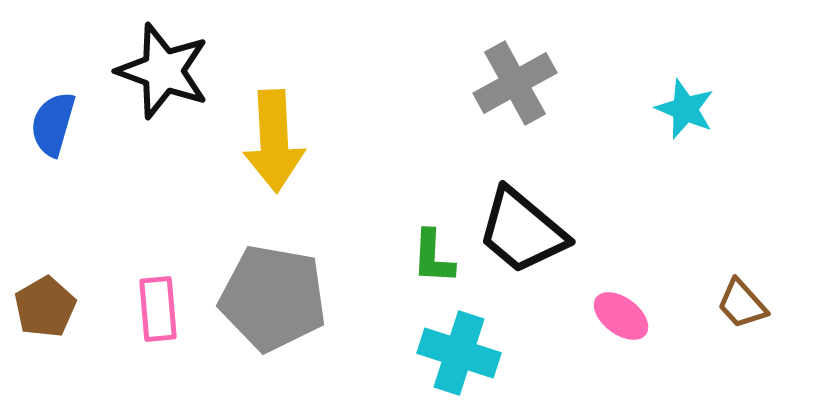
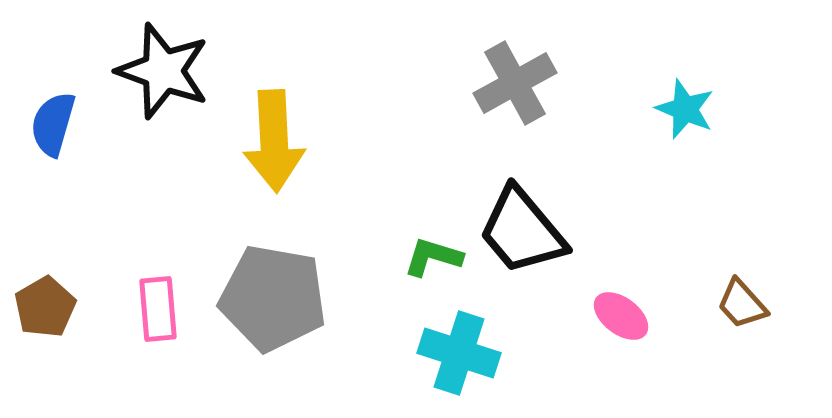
black trapezoid: rotated 10 degrees clockwise
green L-shape: rotated 104 degrees clockwise
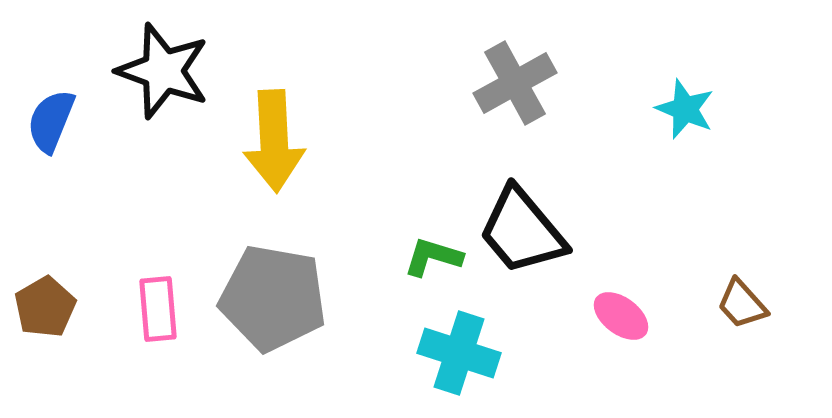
blue semicircle: moved 2 px left, 3 px up; rotated 6 degrees clockwise
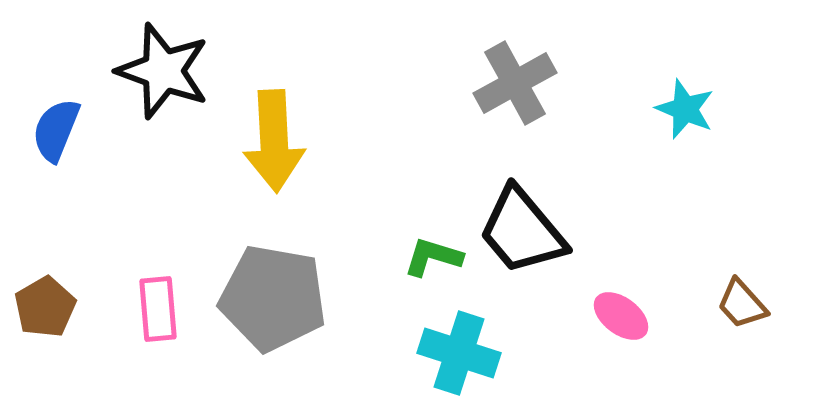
blue semicircle: moved 5 px right, 9 px down
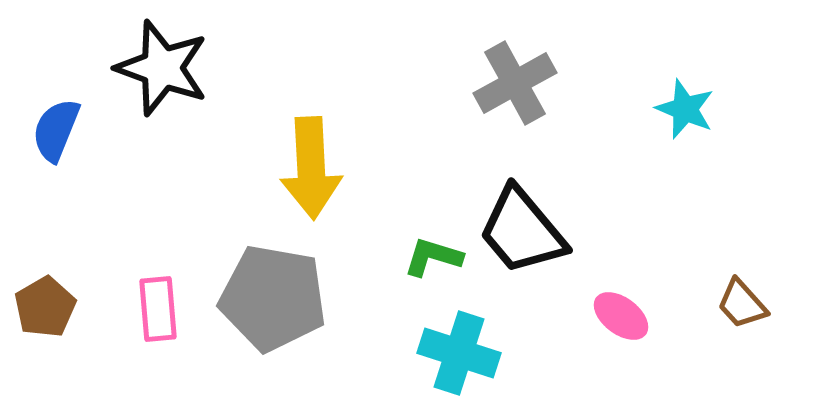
black star: moved 1 px left, 3 px up
yellow arrow: moved 37 px right, 27 px down
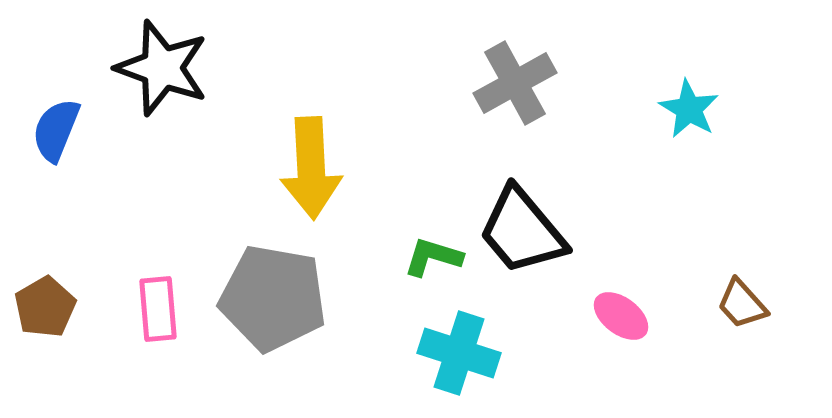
cyan star: moved 4 px right; rotated 8 degrees clockwise
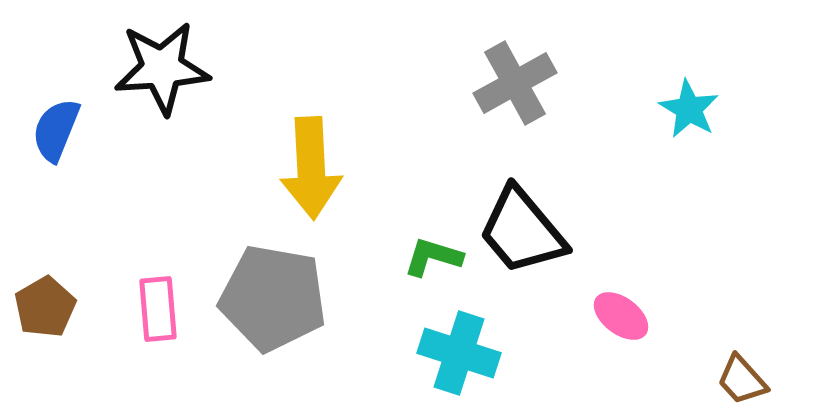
black star: rotated 24 degrees counterclockwise
brown trapezoid: moved 76 px down
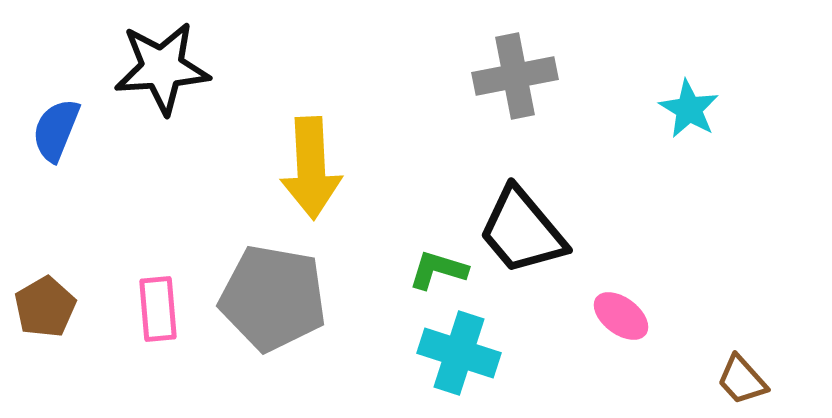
gray cross: moved 7 px up; rotated 18 degrees clockwise
green L-shape: moved 5 px right, 13 px down
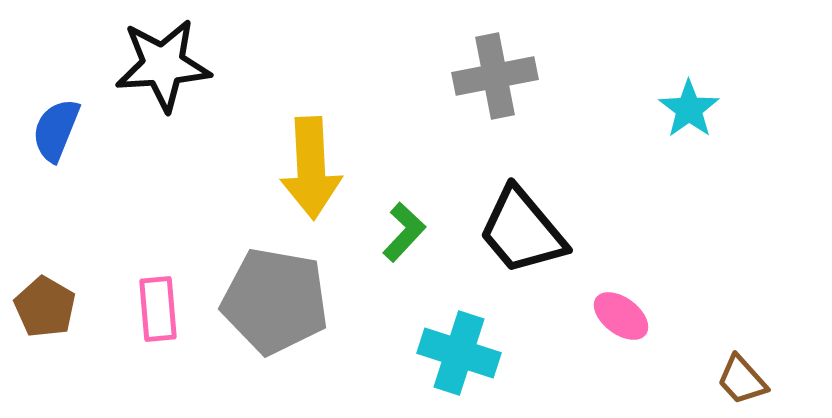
black star: moved 1 px right, 3 px up
gray cross: moved 20 px left
cyan star: rotated 6 degrees clockwise
green L-shape: moved 34 px left, 38 px up; rotated 116 degrees clockwise
gray pentagon: moved 2 px right, 3 px down
brown pentagon: rotated 12 degrees counterclockwise
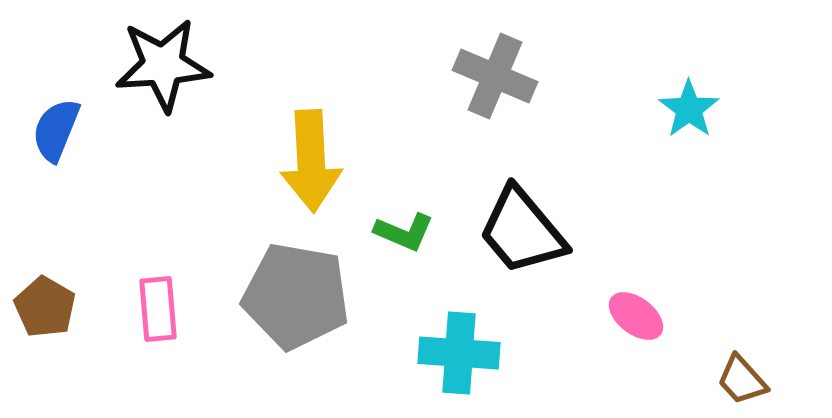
gray cross: rotated 34 degrees clockwise
yellow arrow: moved 7 px up
green L-shape: rotated 70 degrees clockwise
gray pentagon: moved 21 px right, 5 px up
pink ellipse: moved 15 px right
cyan cross: rotated 14 degrees counterclockwise
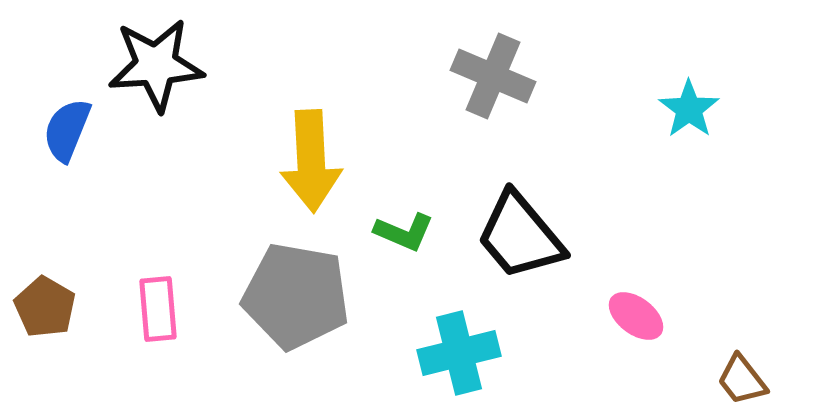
black star: moved 7 px left
gray cross: moved 2 px left
blue semicircle: moved 11 px right
black trapezoid: moved 2 px left, 5 px down
cyan cross: rotated 18 degrees counterclockwise
brown trapezoid: rotated 4 degrees clockwise
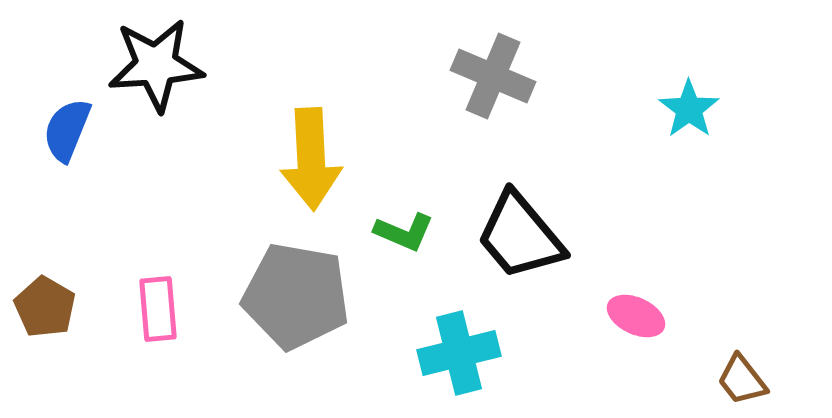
yellow arrow: moved 2 px up
pink ellipse: rotated 12 degrees counterclockwise
